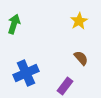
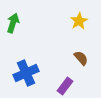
green arrow: moved 1 px left, 1 px up
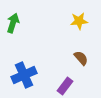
yellow star: rotated 24 degrees clockwise
blue cross: moved 2 px left, 2 px down
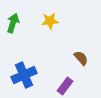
yellow star: moved 29 px left
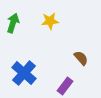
blue cross: moved 2 px up; rotated 25 degrees counterclockwise
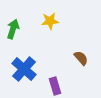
green arrow: moved 6 px down
blue cross: moved 4 px up
purple rectangle: moved 10 px left; rotated 54 degrees counterclockwise
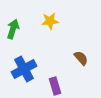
blue cross: rotated 20 degrees clockwise
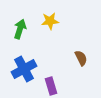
green arrow: moved 7 px right
brown semicircle: rotated 14 degrees clockwise
purple rectangle: moved 4 px left
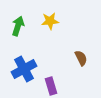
green arrow: moved 2 px left, 3 px up
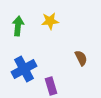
green arrow: rotated 12 degrees counterclockwise
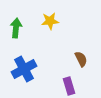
green arrow: moved 2 px left, 2 px down
brown semicircle: moved 1 px down
purple rectangle: moved 18 px right
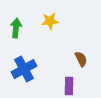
purple rectangle: rotated 18 degrees clockwise
